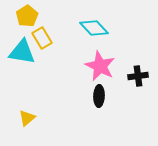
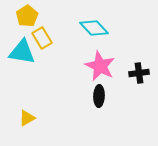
black cross: moved 1 px right, 3 px up
yellow triangle: rotated 12 degrees clockwise
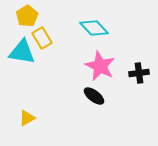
black ellipse: moved 5 px left; rotated 55 degrees counterclockwise
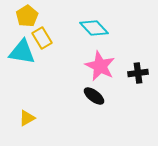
black cross: moved 1 px left
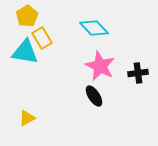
cyan triangle: moved 3 px right
black ellipse: rotated 20 degrees clockwise
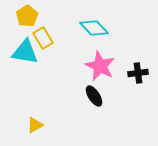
yellow rectangle: moved 1 px right
yellow triangle: moved 8 px right, 7 px down
